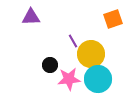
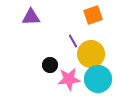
orange square: moved 20 px left, 4 px up
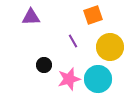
yellow circle: moved 19 px right, 7 px up
black circle: moved 6 px left
pink star: rotated 10 degrees counterclockwise
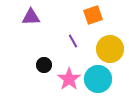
yellow circle: moved 2 px down
pink star: rotated 20 degrees counterclockwise
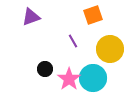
purple triangle: rotated 18 degrees counterclockwise
black circle: moved 1 px right, 4 px down
cyan circle: moved 5 px left, 1 px up
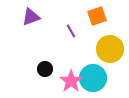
orange square: moved 4 px right, 1 px down
purple line: moved 2 px left, 10 px up
pink star: moved 2 px right, 2 px down
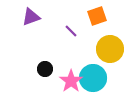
purple line: rotated 16 degrees counterclockwise
